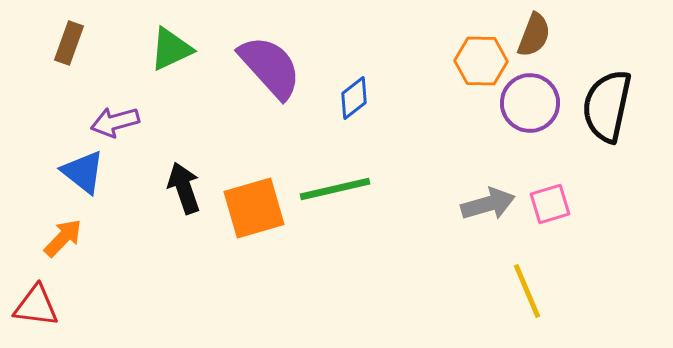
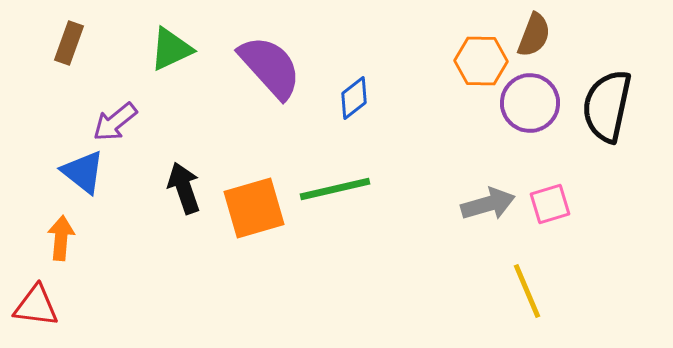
purple arrow: rotated 24 degrees counterclockwise
orange arrow: moved 2 px left; rotated 39 degrees counterclockwise
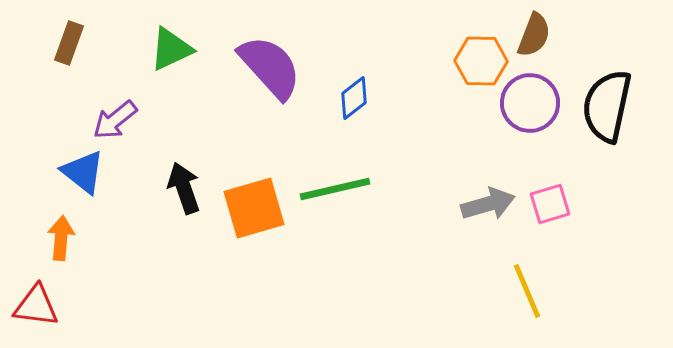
purple arrow: moved 2 px up
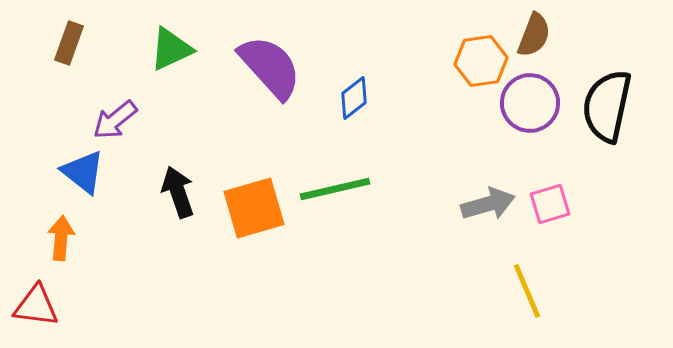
orange hexagon: rotated 9 degrees counterclockwise
black arrow: moved 6 px left, 4 px down
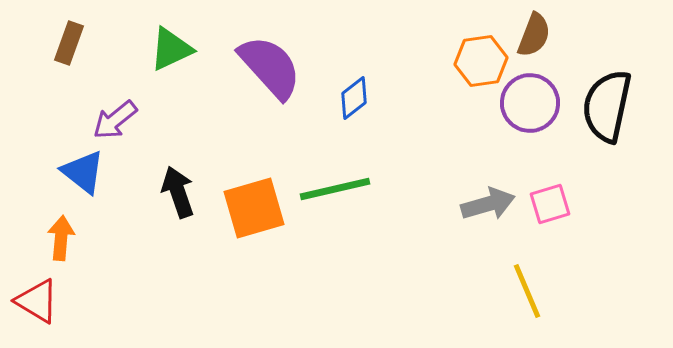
red triangle: moved 1 px right, 5 px up; rotated 24 degrees clockwise
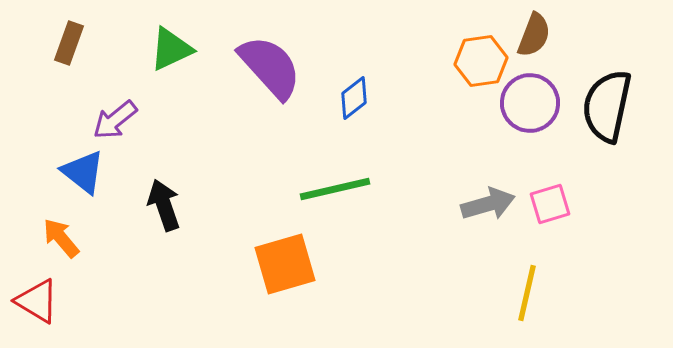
black arrow: moved 14 px left, 13 px down
orange square: moved 31 px right, 56 px down
orange arrow: rotated 45 degrees counterclockwise
yellow line: moved 2 px down; rotated 36 degrees clockwise
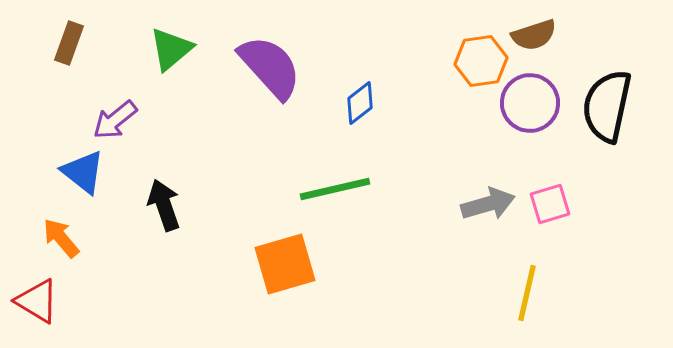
brown semicircle: rotated 51 degrees clockwise
green triangle: rotated 15 degrees counterclockwise
blue diamond: moved 6 px right, 5 px down
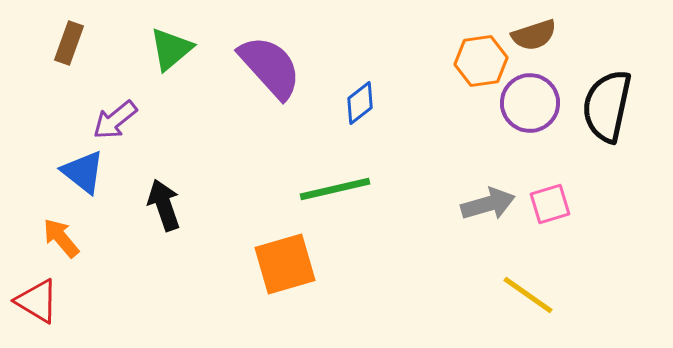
yellow line: moved 1 px right, 2 px down; rotated 68 degrees counterclockwise
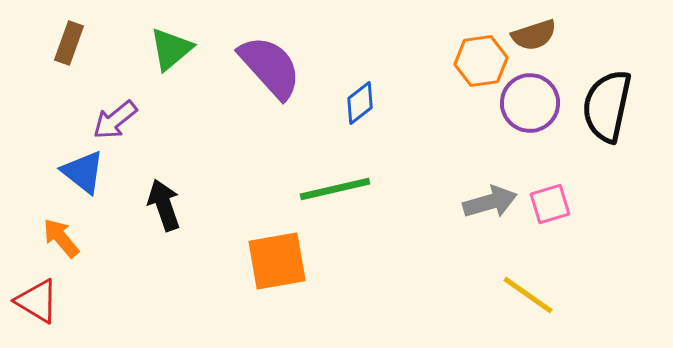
gray arrow: moved 2 px right, 2 px up
orange square: moved 8 px left, 3 px up; rotated 6 degrees clockwise
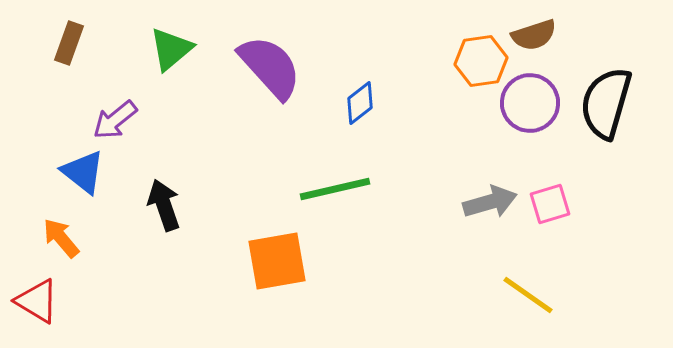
black semicircle: moved 1 px left, 3 px up; rotated 4 degrees clockwise
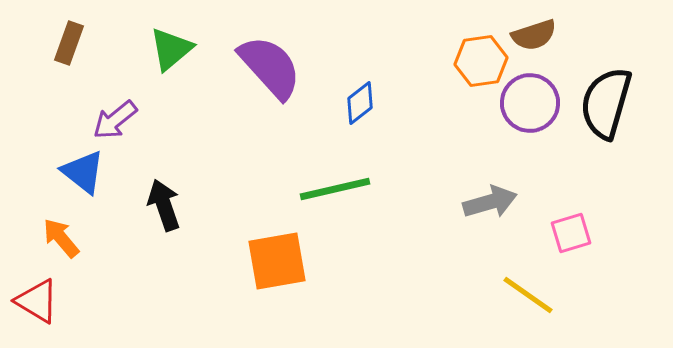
pink square: moved 21 px right, 29 px down
